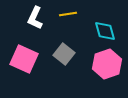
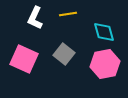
cyan diamond: moved 1 px left, 1 px down
pink hexagon: moved 2 px left; rotated 8 degrees clockwise
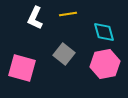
pink square: moved 2 px left, 9 px down; rotated 8 degrees counterclockwise
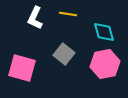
yellow line: rotated 18 degrees clockwise
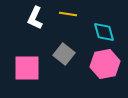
pink square: moved 5 px right; rotated 16 degrees counterclockwise
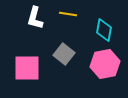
white L-shape: rotated 10 degrees counterclockwise
cyan diamond: moved 2 px up; rotated 25 degrees clockwise
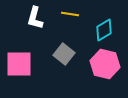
yellow line: moved 2 px right
cyan diamond: rotated 50 degrees clockwise
pink hexagon: rotated 24 degrees clockwise
pink square: moved 8 px left, 4 px up
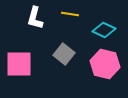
cyan diamond: rotated 55 degrees clockwise
